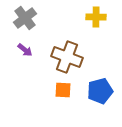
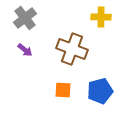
yellow cross: moved 5 px right
brown cross: moved 5 px right, 8 px up
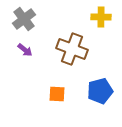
gray cross: moved 1 px left, 1 px down
orange square: moved 6 px left, 4 px down
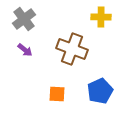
blue pentagon: rotated 10 degrees counterclockwise
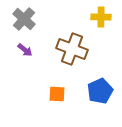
gray cross: rotated 10 degrees counterclockwise
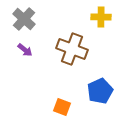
orange square: moved 5 px right, 13 px down; rotated 18 degrees clockwise
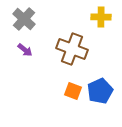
orange square: moved 11 px right, 16 px up
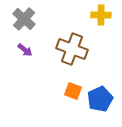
yellow cross: moved 2 px up
blue pentagon: moved 8 px down
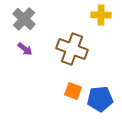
purple arrow: moved 1 px up
blue pentagon: rotated 20 degrees clockwise
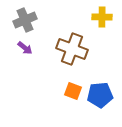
yellow cross: moved 1 px right, 2 px down
gray cross: moved 1 px right, 1 px down; rotated 25 degrees clockwise
purple arrow: moved 1 px up
blue pentagon: moved 4 px up
